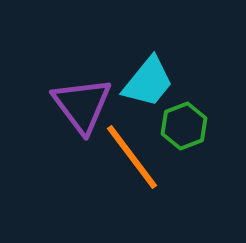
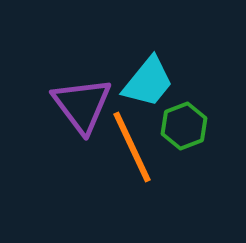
orange line: moved 10 px up; rotated 12 degrees clockwise
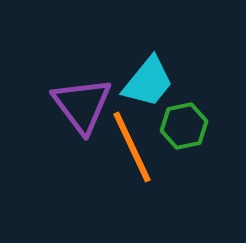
green hexagon: rotated 9 degrees clockwise
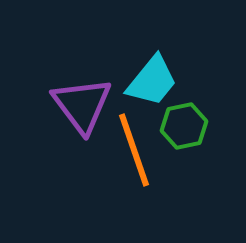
cyan trapezoid: moved 4 px right, 1 px up
orange line: moved 2 px right, 3 px down; rotated 6 degrees clockwise
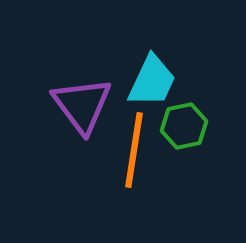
cyan trapezoid: rotated 14 degrees counterclockwise
orange line: rotated 28 degrees clockwise
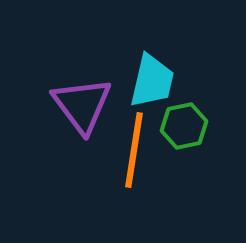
cyan trapezoid: rotated 12 degrees counterclockwise
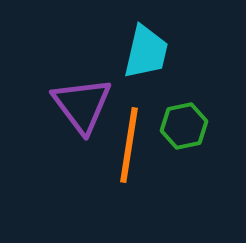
cyan trapezoid: moved 6 px left, 29 px up
orange line: moved 5 px left, 5 px up
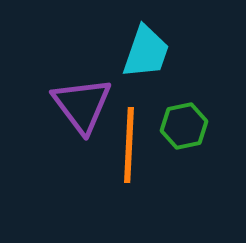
cyan trapezoid: rotated 6 degrees clockwise
orange line: rotated 6 degrees counterclockwise
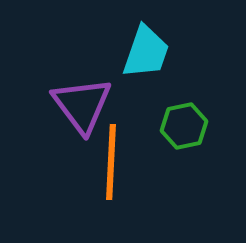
orange line: moved 18 px left, 17 px down
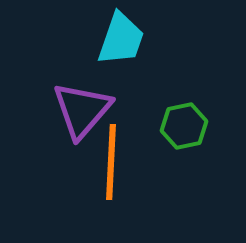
cyan trapezoid: moved 25 px left, 13 px up
purple triangle: moved 5 px down; rotated 18 degrees clockwise
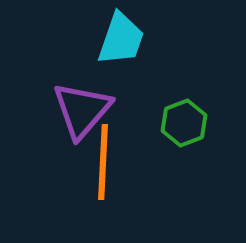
green hexagon: moved 3 px up; rotated 9 degrees counterclockwise
orange line: moved 8 px left
